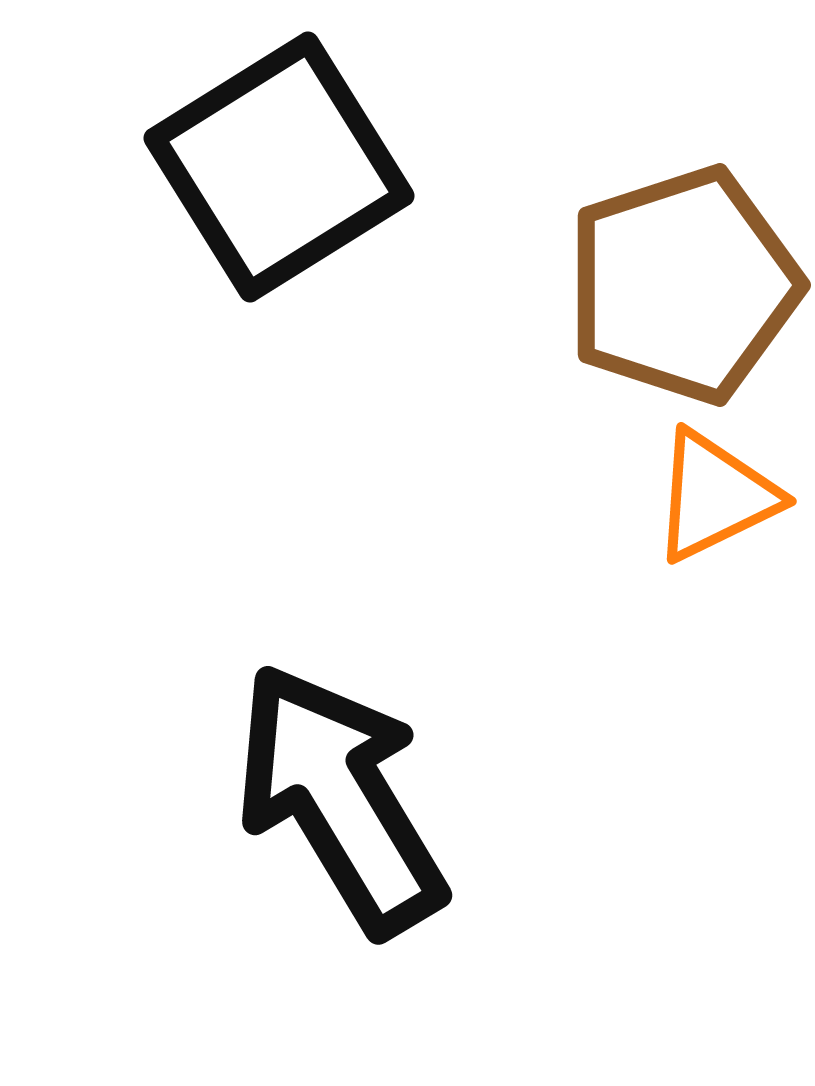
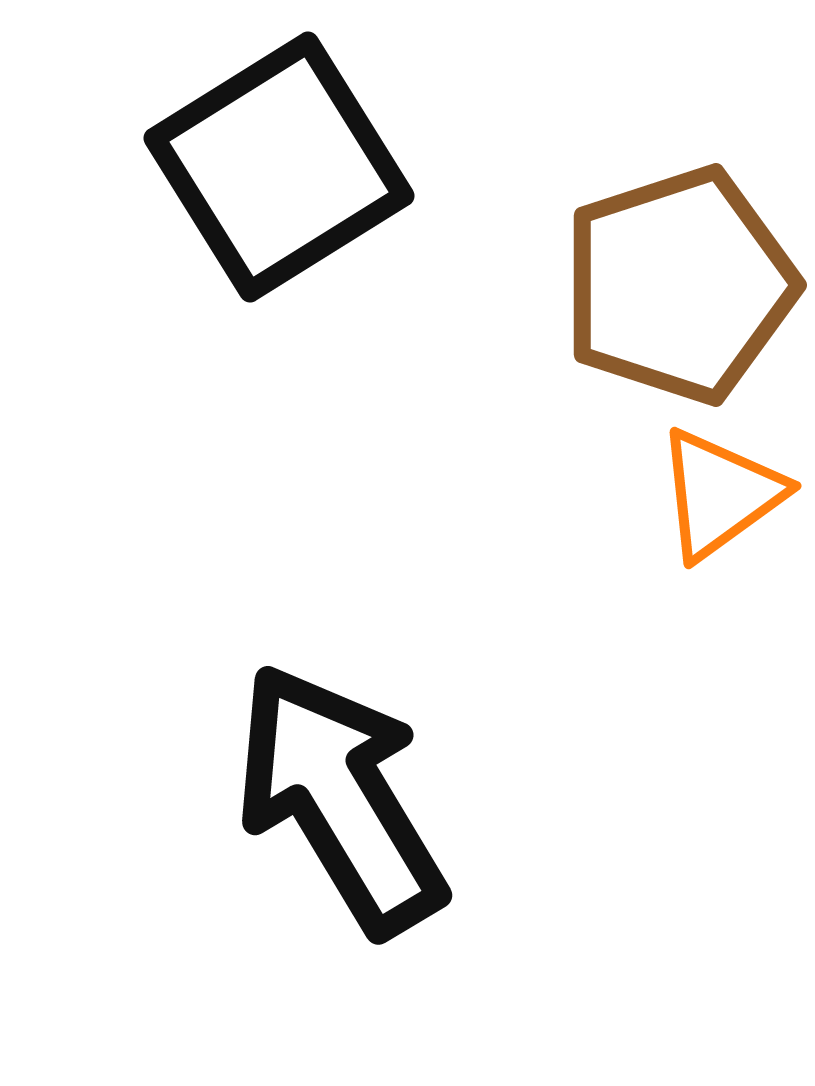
brown pentagon: moved 4 px left
orange triangle: moved 5 px right, 2 px up; rotated 10 degrees counterclockwise
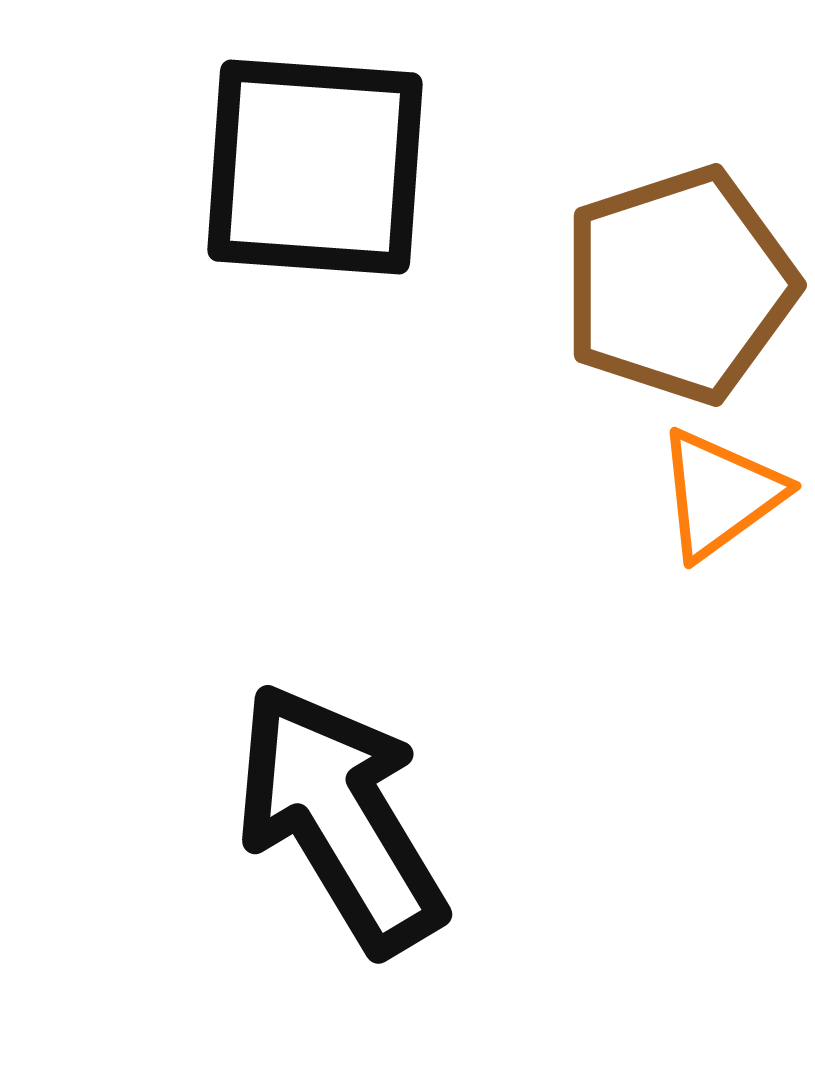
black square: moved 36 px right; rotated 36 degrees clockwise
black arrow: moved 19 px down
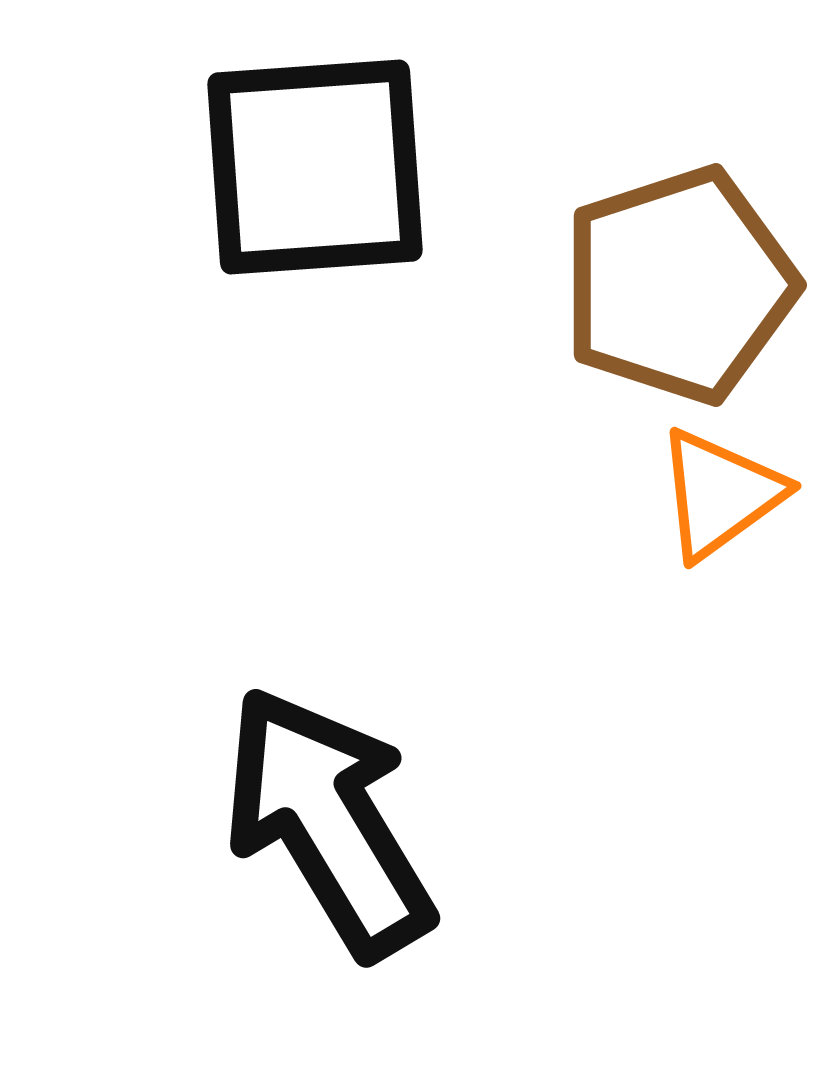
black square: rotated 8 degrees counterclockwise
black arrow: moved 12 px left, 4 px down
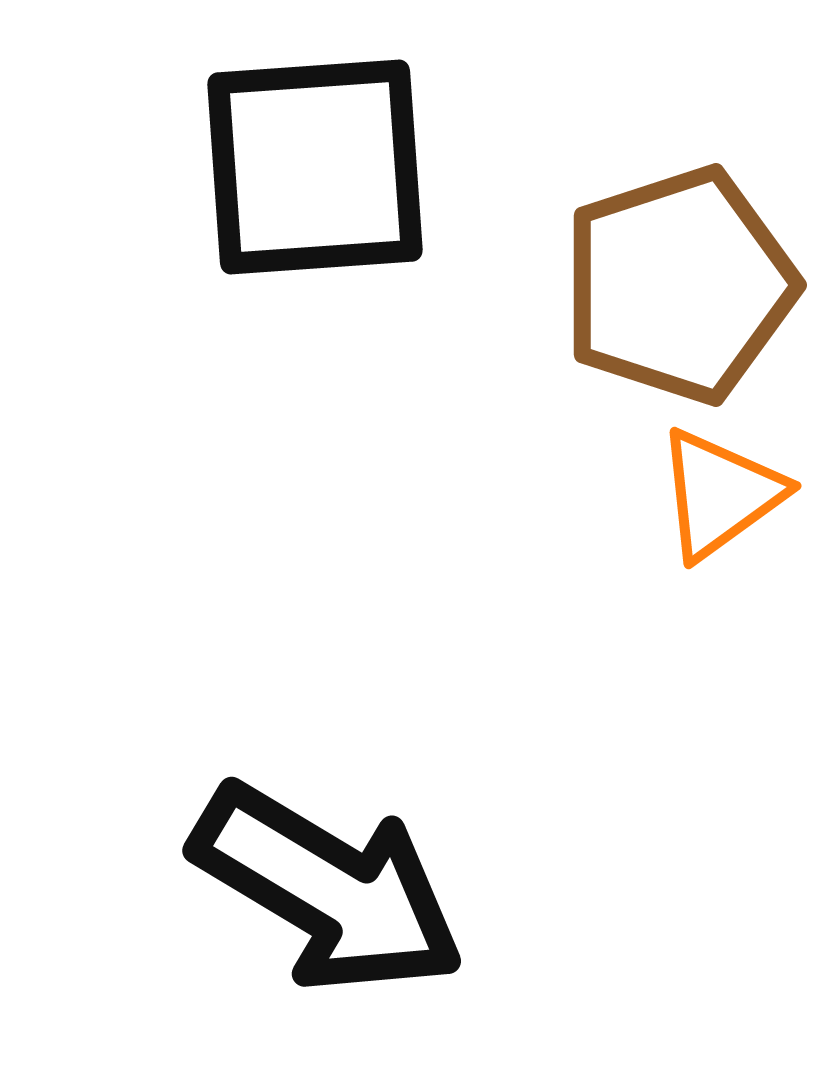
black arrow: moved 67 px down; rotated 152 degrees clockwise
